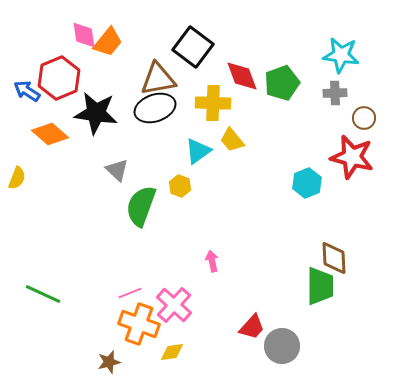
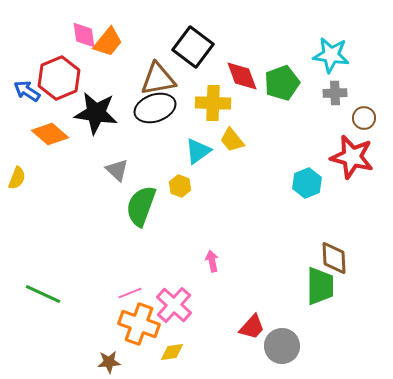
cyan star: moved 10 px left
brown star: rotated 10 degrees clockwise
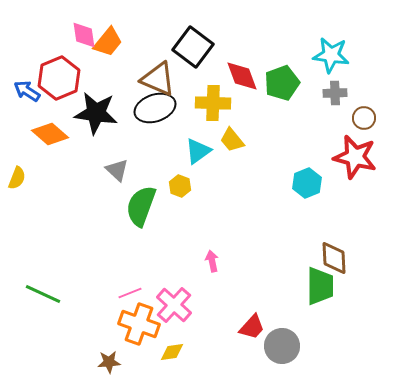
brown triangle: rotated 33 degrees clockwise
red star: moved 3 px right
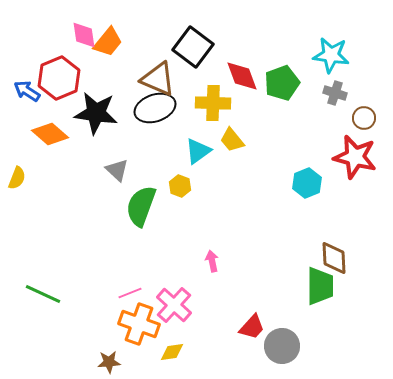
gray cross: rotated 20 degrees clockwise
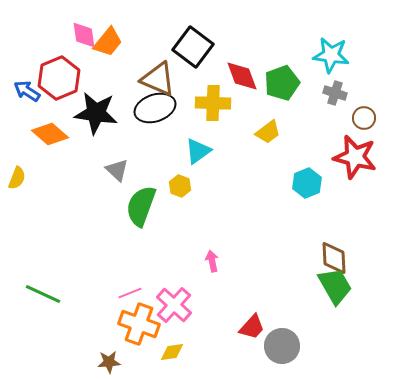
yellow trapezoid: moved 36 px right, 8 px up; rotated 88 degrees counterclockwise
green trapezoid: moved 15 px right; rotated 30 degrees counterclockwise
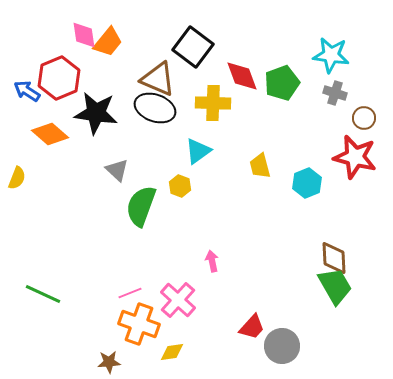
black ellipse: rotated 39 degrees clockwise
yellow trapezoid: moved 8 px left, 34 px down; rotated 112 degrees clockwise
pink cross: moved 4 px right, 5 px up
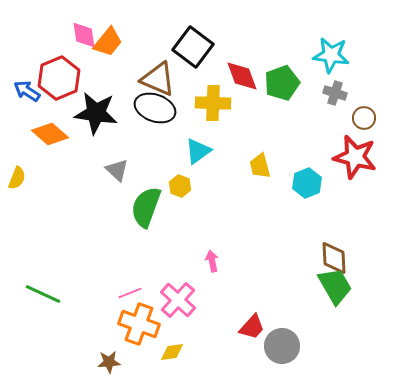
green semicircle: moved 5 px right, 1 px down
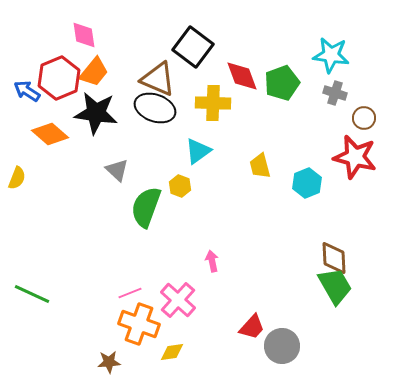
orange trapezoid: moved 14 px left, 30 px down
green line: moved 11 px left
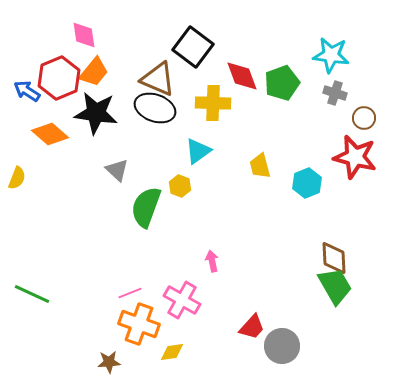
pink cross: moved 4 px right; rotated 12 degrees counterclockwise
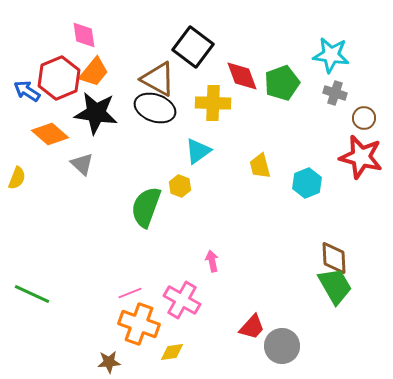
brown triangle: rotated 6 degrees clockwise
red star: moved 6 px right
gray triangle: moved 35 px left, 6 px up
